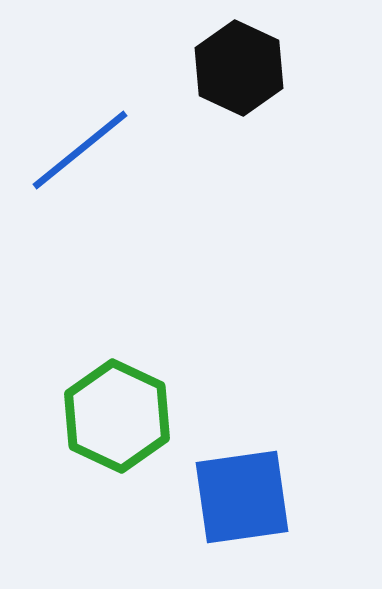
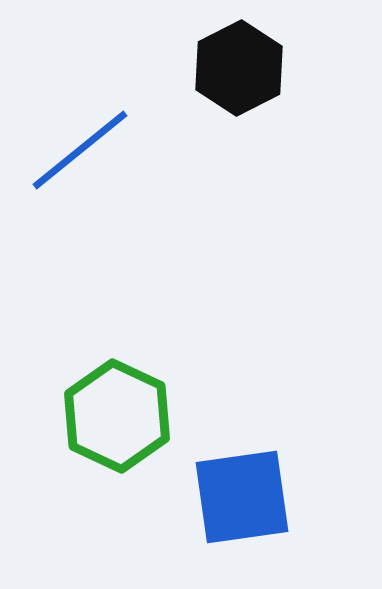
black hexagon: rotated 8 degrees clockwise
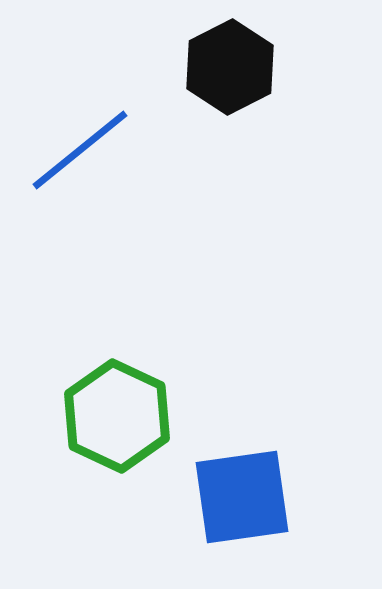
black hexagon: moved 9 px left, 1 px up
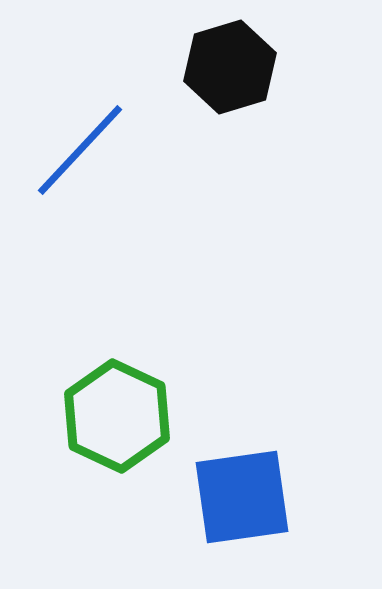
black hexagon: rotated 10 degrees clockwise
blue line: rotated 8 degrees counterclockwise
